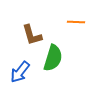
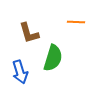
brown L-shape: moved 3 px left, 2 px up
blue arrow: rotated 55 degrees counterclockwise
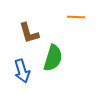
orange line: moved 5 px up
blue arrow: moved 2 px right, 1 px up
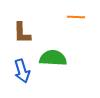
brown L-shape: moved 7 px left; rotated 15 degrees clockwise
green semicircle: rotated 104 degrees counterclockwise
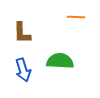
green semicircle: moved 7 px right, 3 px down
blue arrow: moved 1 px right, 1 px up
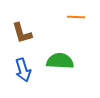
brown L-shape: rotated 15 degrees counterclockwise
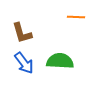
blue arrow: moved 1 px right, 7 px up; rotated 20 degrees counterclockwise
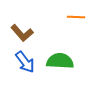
brown L-shape: rotated 25 degrees counterclockwise
blue arrow: moved 1 px right, 1 px up
